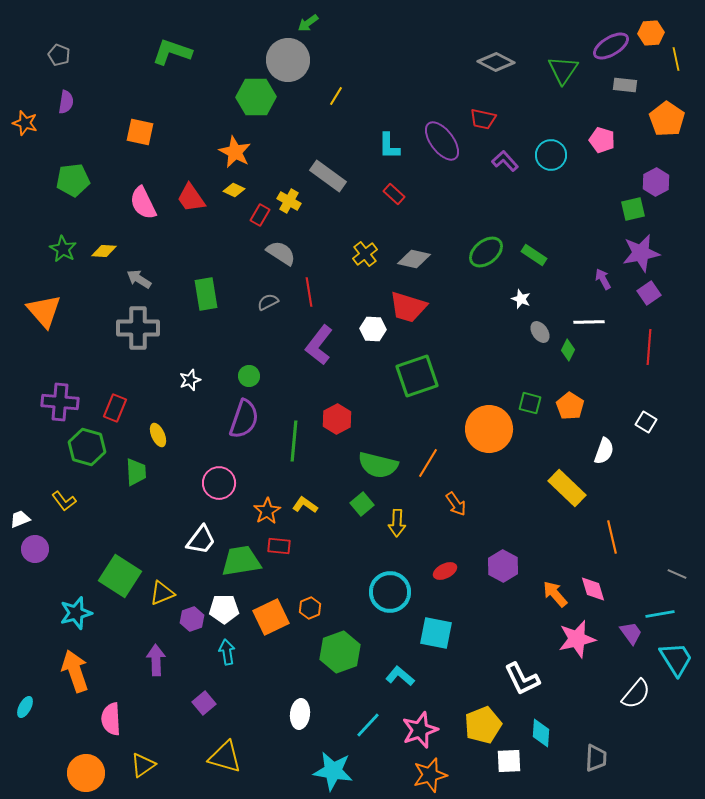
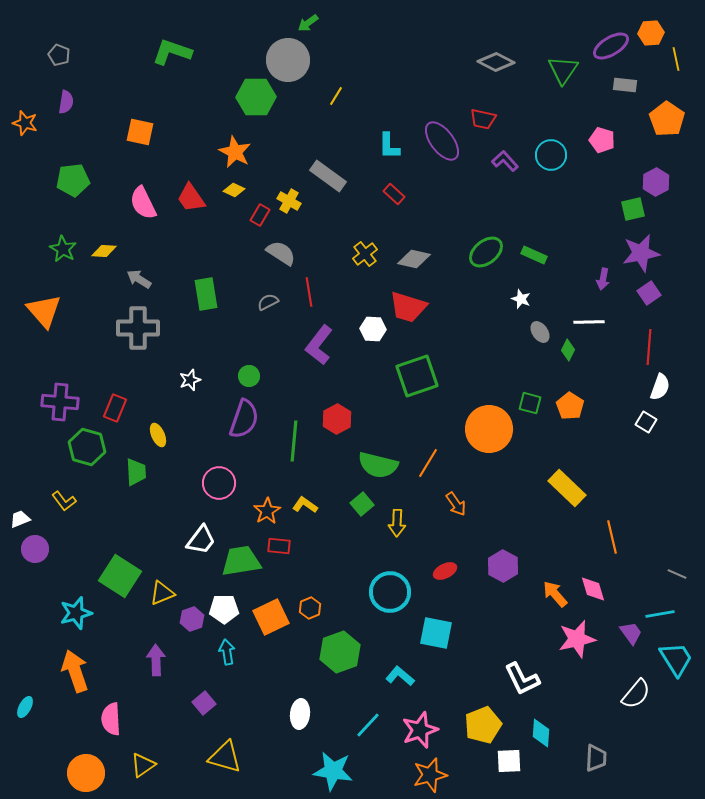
green rectangle at (534, 255): rotated 10 degrees counterclockwise
purple arrow at (603, 279): rotated 140 degrees counterclockwise
white semicircle at (604, 451): moved 56 px right, 64 px up
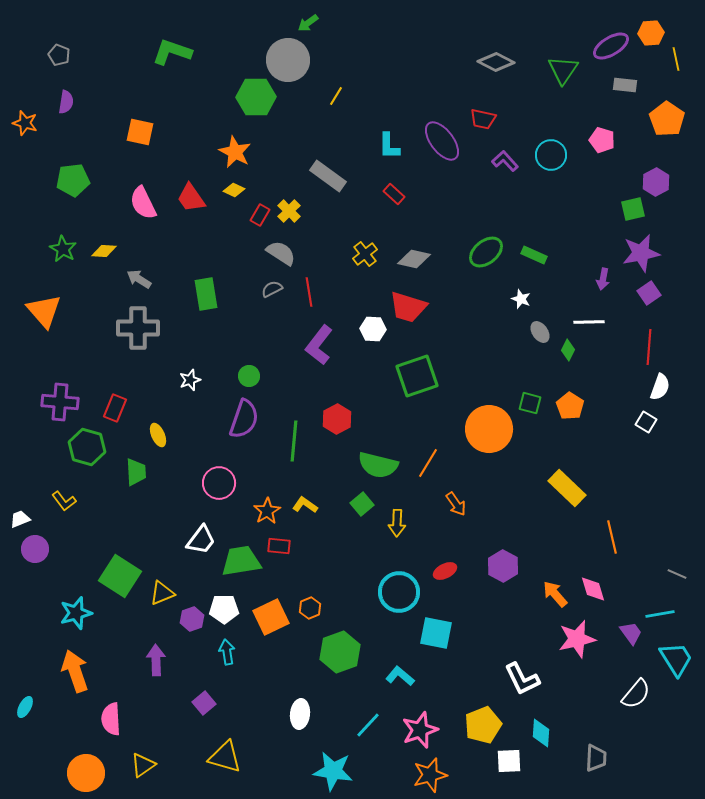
yellow cross at (289, 201): moved 10 px down; rotated 15 degrees clockwise
gray semicircle at (268, 302): moved 4 px right, 13 px up
cyan circle at (390, 592): moved 9 px right
